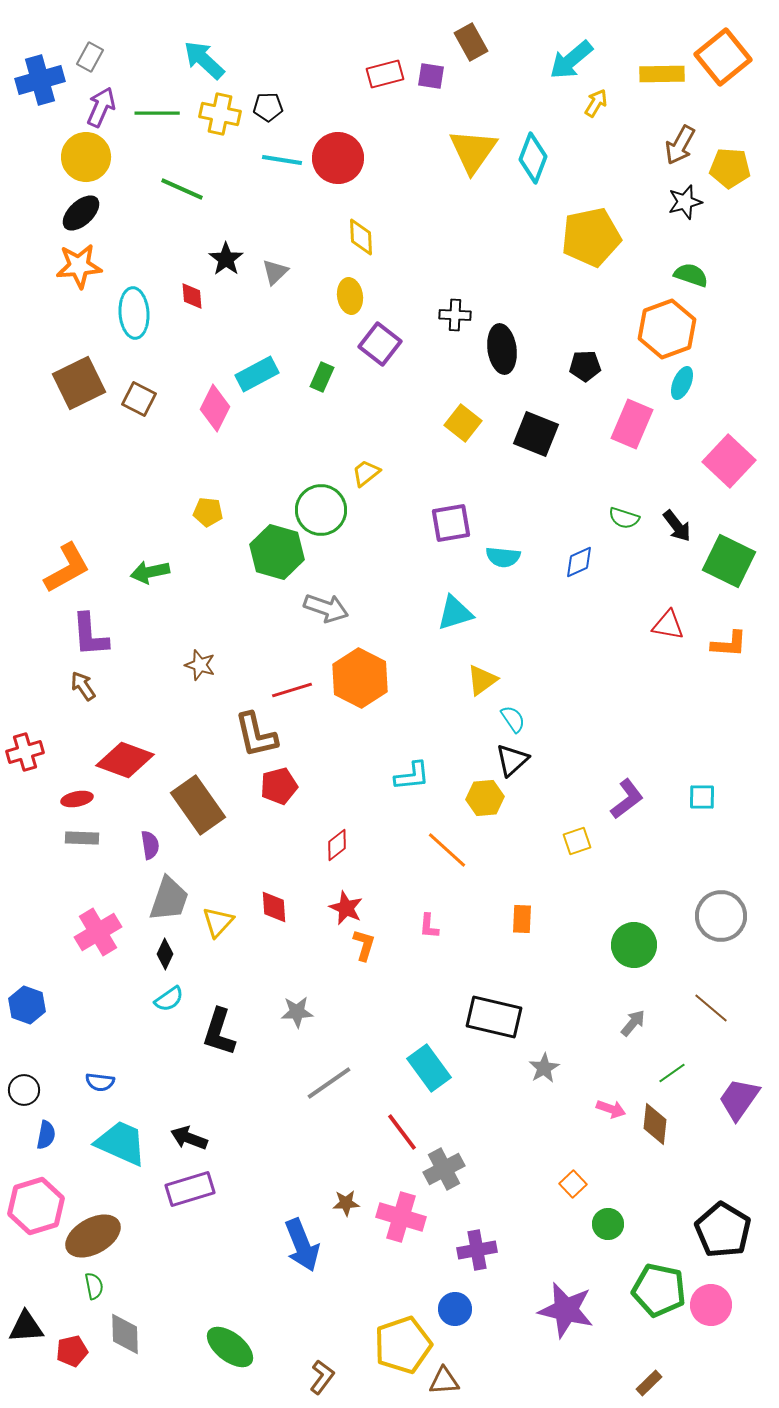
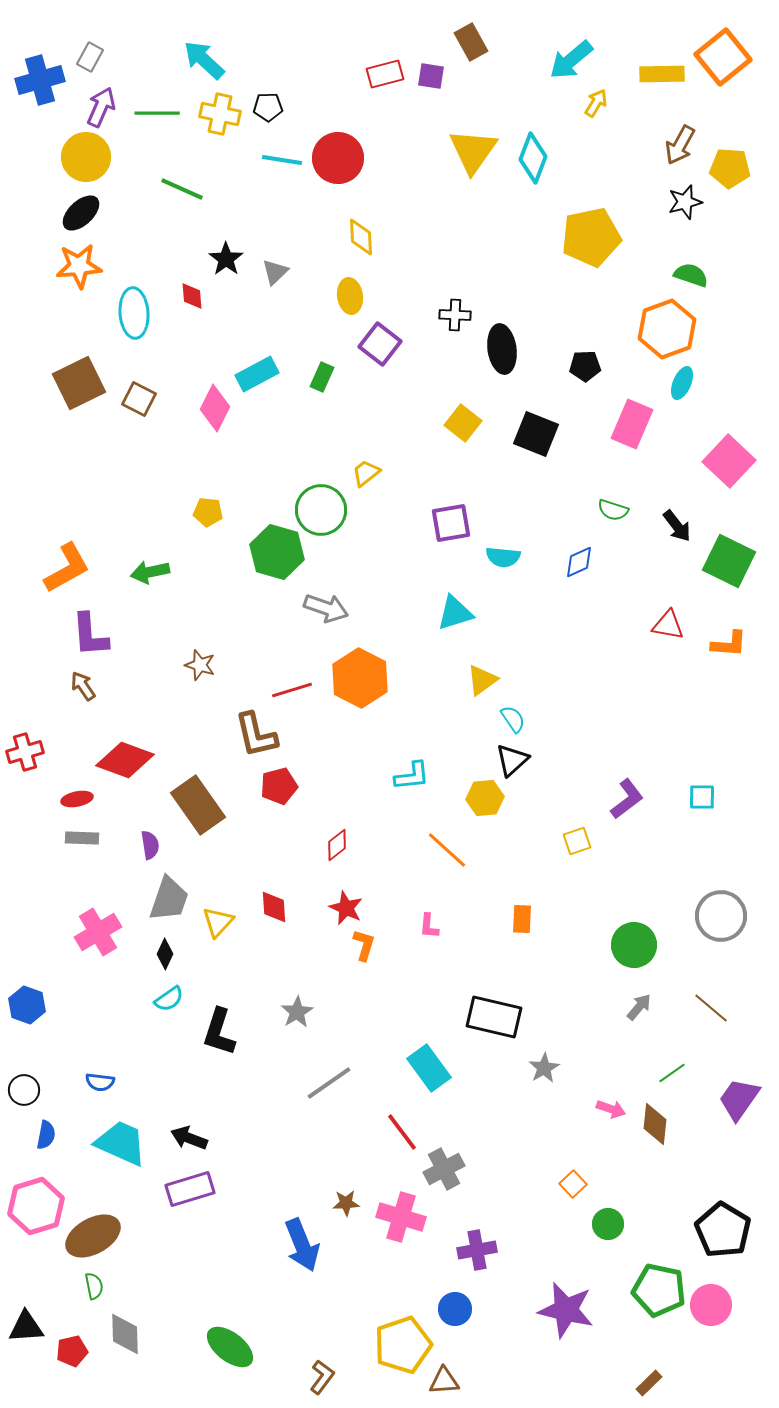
green semicircle at (624, 518): moved 11 px left, 8 px up
gray star at (297, 1012): rotated 28 degrees counterclockwise
gray arrow at (633, 1023): moved 6 px right, 16 px up
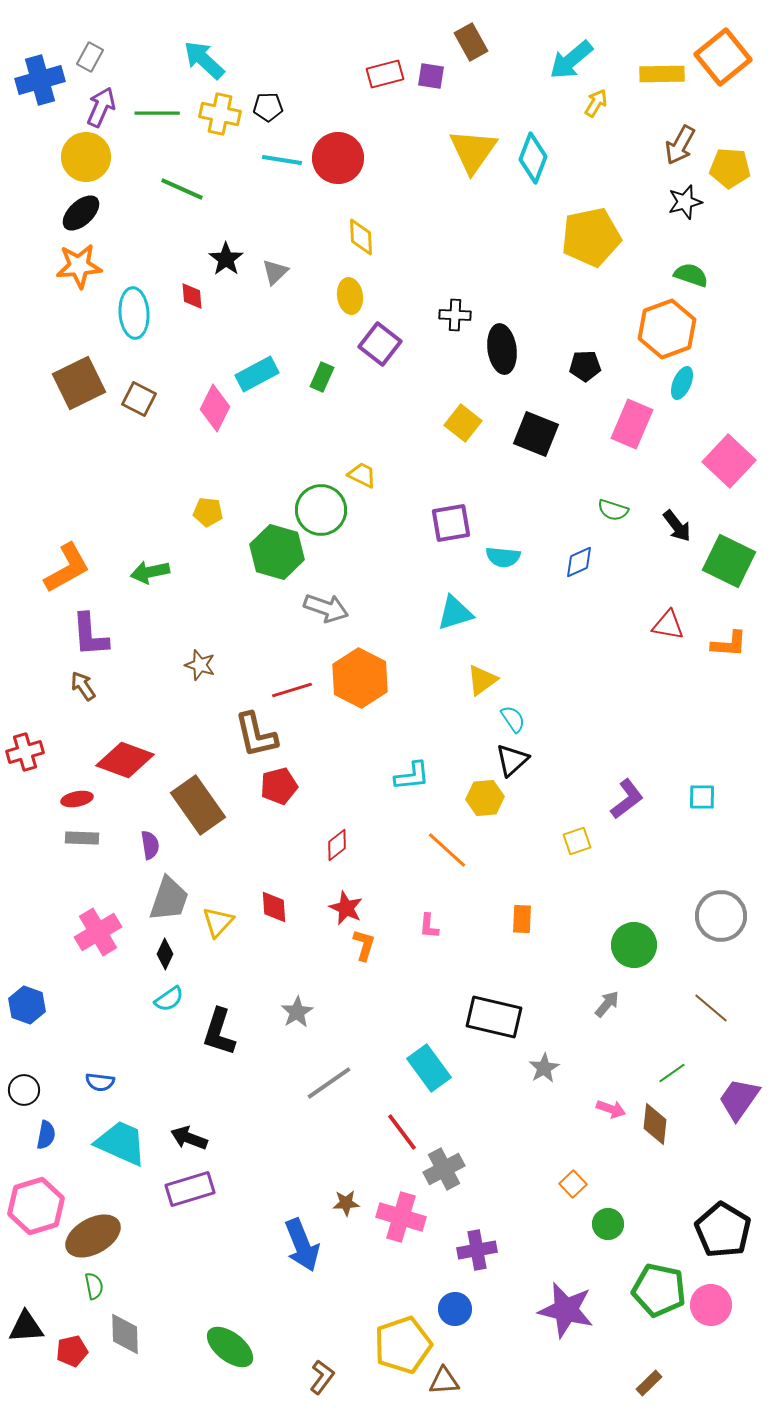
yellow trapezoid at (366, 473): moved 4 px left, 2 px down; rotated 64 degrees clockwise
gray arrow at (639, 1007): moved 32 px left, 3 px up
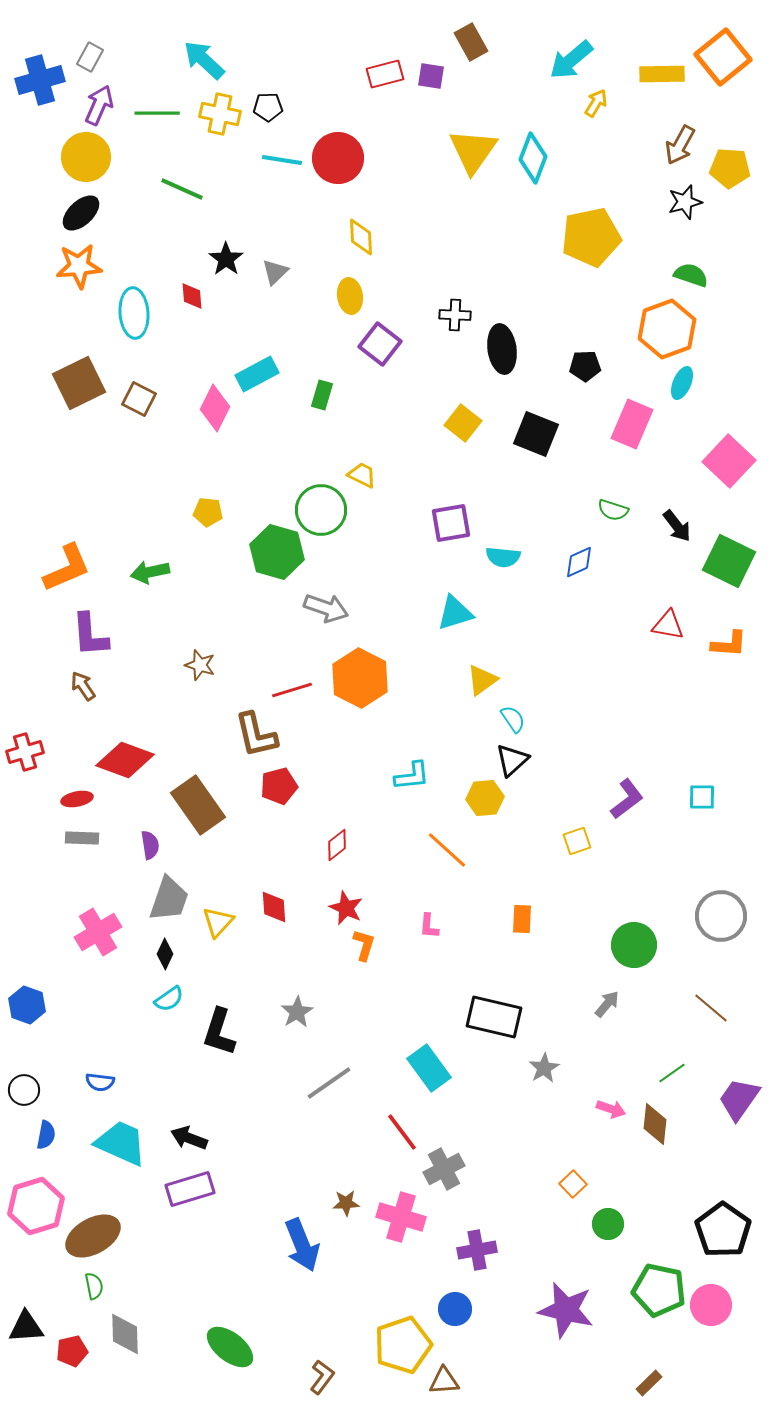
purple arrow at (101, 107): moved 2 px left, 2 px up
green rectangle at (322, 377): moved 18 px down; rotated 8 degrees counterclockwise
orange L-shape at (67, 568): rotated 6 degrees clockwise
black pentagon at (723, 1230): rotated 4 degrees clockwise
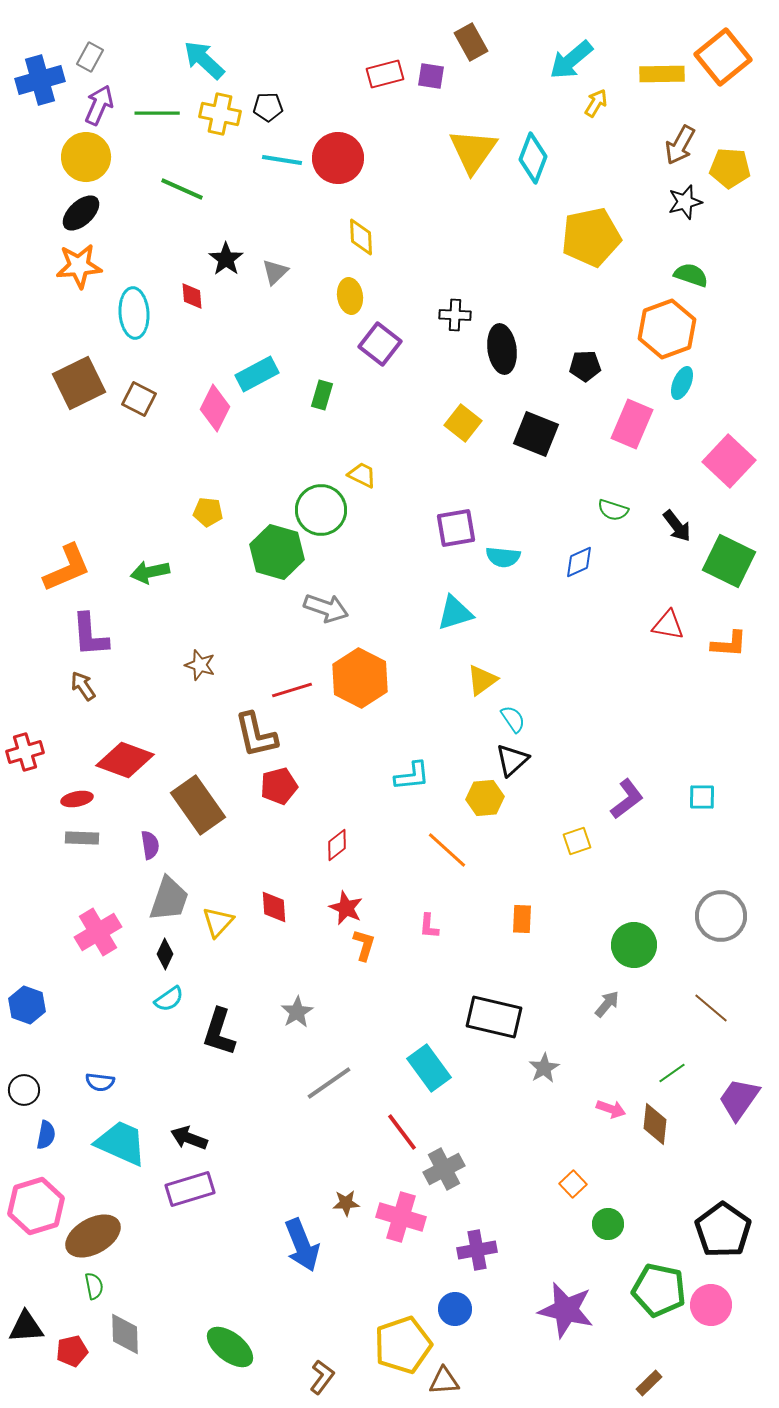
purple square at (451, 523): moved 5 px right, 5 px down
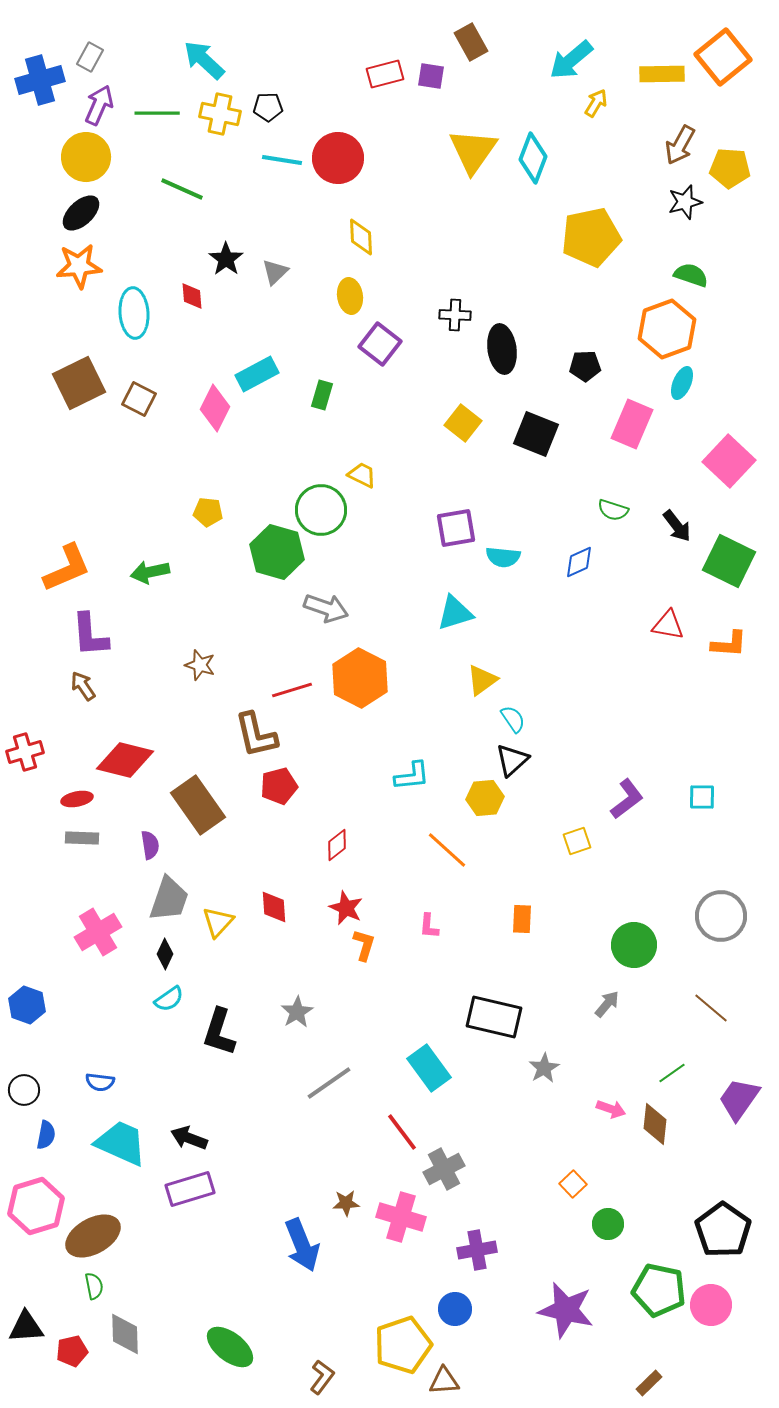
red diamond at (125, 760): rotated 6 degrees counterclockwise
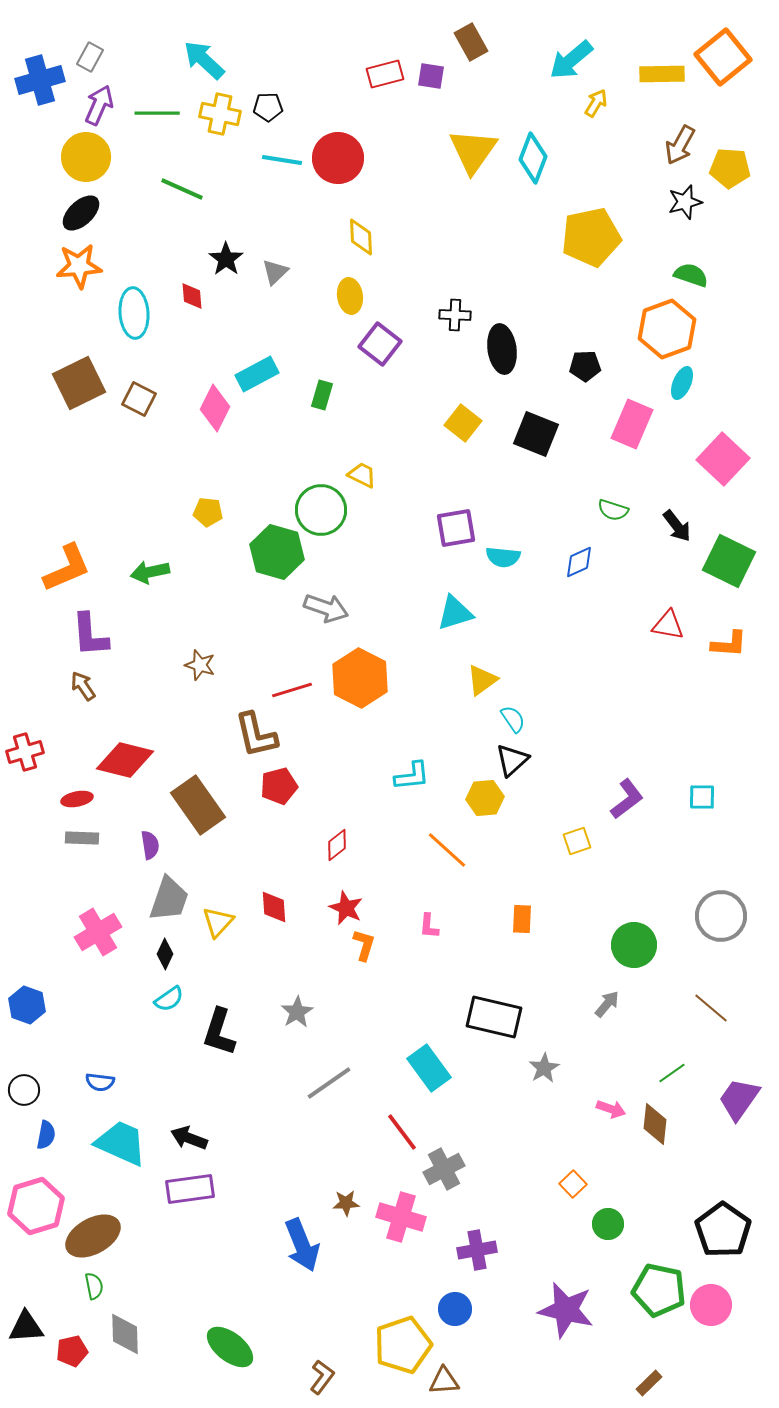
pink square at (729, 461): moved 6 px left, 2 px up
purple rectangle at (190, 1189): rotated 9 degrees clockwise
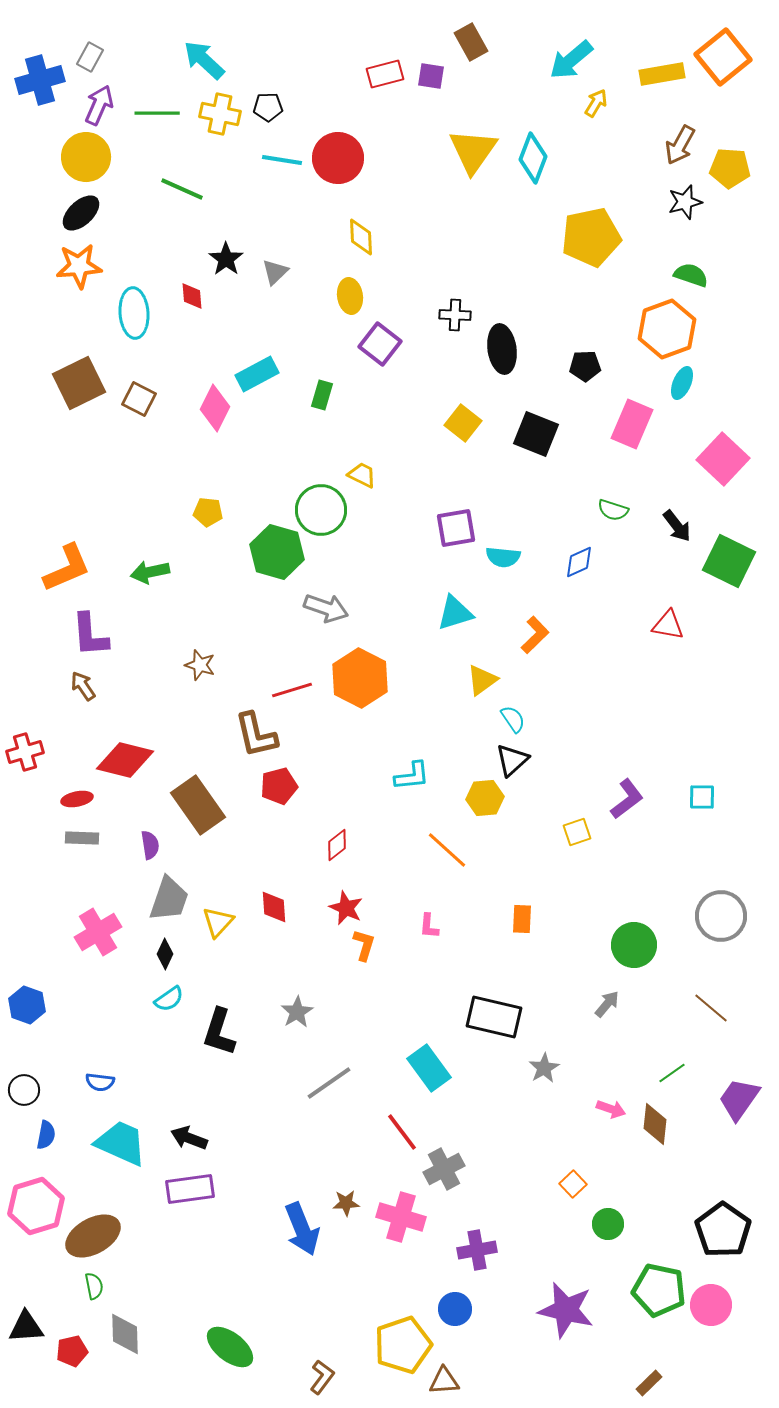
yellow rectangle at (662, 74): rotated 9 degrees counterclockwise
orange L-shape at (729, 644): moved 194 px left, 9 px up; rotated 48 degrees counterclockwise
yellow square at (577, 841): moved 9 px up
blue arrow at (302, 1245): moved 16 px up
